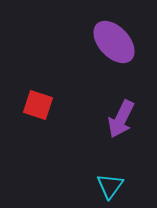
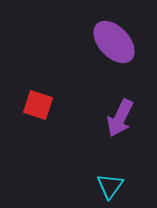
purple arrow: moved 1 px left, 1 px up
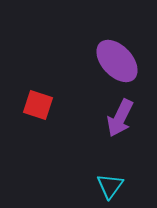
purple ellipse: moved 3 px right, 19 px down
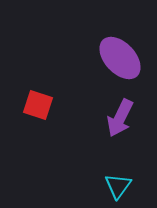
purple ellipse: moved 3 px right, 3 px up
cyan triangle: moved 8 px right
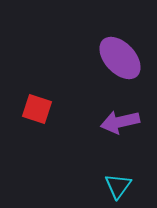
red square: moved 1 px left, 4 px down
purple arrow: moved 4 px down; rotated 51 degrees clockwise
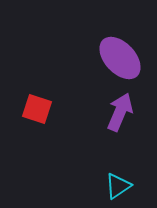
purple arrow: moved 10 px up; rotated 126 degrees clockwise
cyan triangle: rotated 20 degrees clockwise
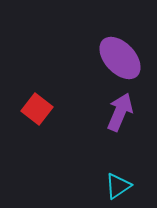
red square: rotated 20 degrees clockwise
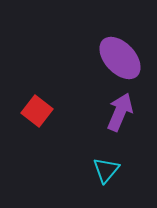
red square: moved 2 px down
cyan triangle: moved 12 px left, 16 px up; rotated 16 degrees counterclockwise
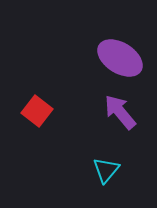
purple ellipse: rotated 15 degrees counterclockwise
purple arrow: rotated 63 degrees counterclockwise
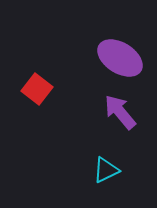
red square: moved 22 px up
cyan triangle: rotated 24 degrees clockwise
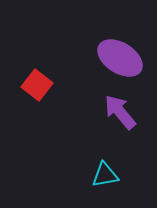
red square: moved 4 px up
cyan triangle: moved 1 px left, 5 px down; rotated 16 degrees clockwise
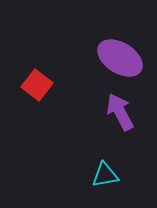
purple arrow: rotated 12 degrees clockwise
